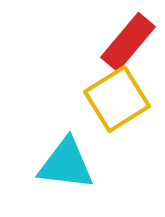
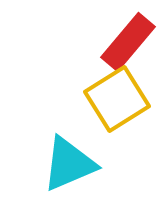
cyan triangle: moved 3 px right; rotated 30 degrees counterclockwise
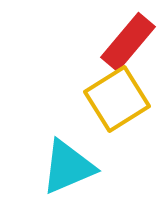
cyan triangle: moved 1 px left, 3 px down
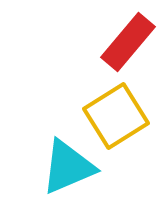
yellow square: moved 1 px left, 17 px down
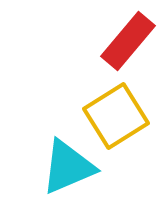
red rectangle: moved 1 px up
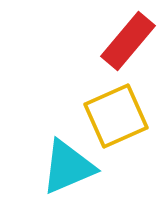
yellow square: rotated 8 degrees clockwise
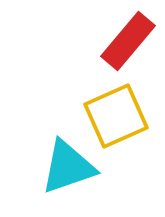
cyan triangle: rotated 4 degrees clockwise
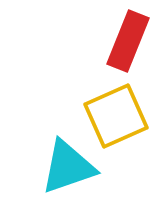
red rectangle: rotated 18 degrees counterclockwise
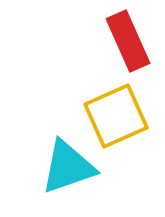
red rectangle: rotated 46 degrees counterclockwise
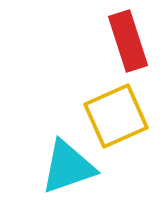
red rectangle: rotated 6 degrees clockwise
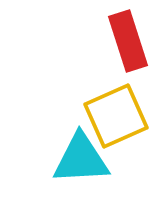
cyan triangle: moved 13 px right, 8 px up; rotated 16 degrees clockwise
